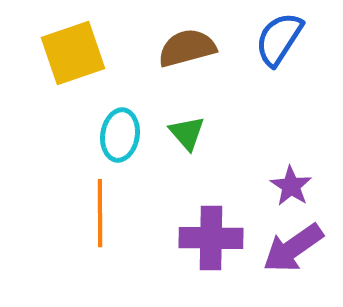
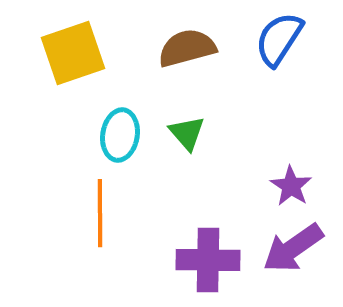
purple cross: moved 3 px left, 22 px down
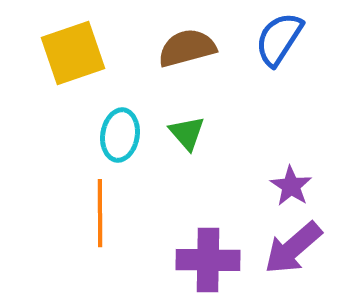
purple arrow: rotated 6 degrees counterclockwise
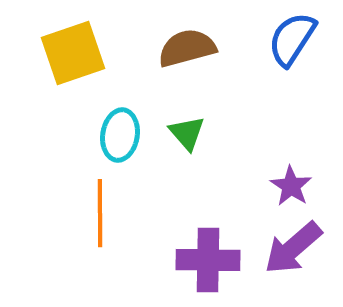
blue semicircle: moved 13 px right
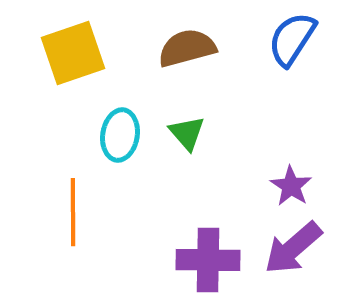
orange line: moved 27 px left, 1 px up
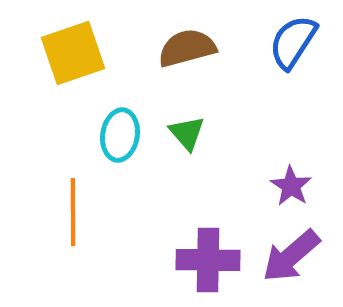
blue semicircle: moved 1 px right, 3 px down
purple arrow: moved 2 px left, 8 px down
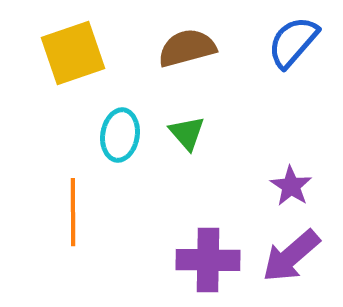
blue semicircle: rotated 8 degrees clockwise
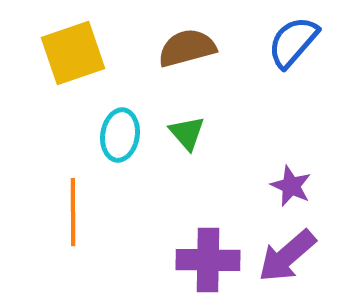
purple star: rotated 9 degrees counterclockwise
purple arrow: moved 4 px left
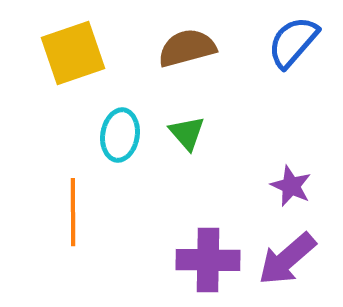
purple arrow: moved 3 px down
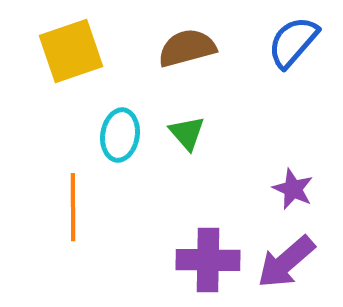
yellow square: moved 2 px left, 2 px up
purple star: moved 2 px right, 3 px down
orange line: moved 5 px up
purple arrow: moved 1 px left, 3 px down
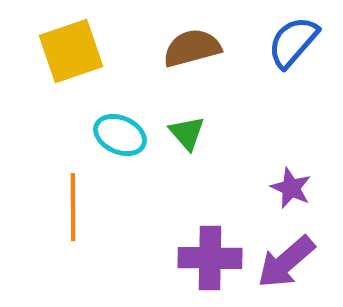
brown semicircle: moved 5 px right
cyan ellipse: rotated 75 degrees counterclockwise
purple star: moved 2 px left, 1 px up
purple cross: moved 2 px right, 2 px up
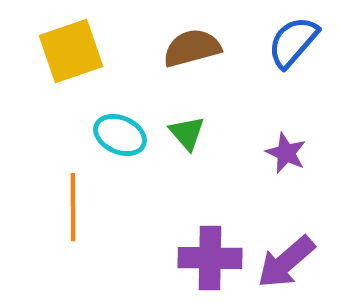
purple star: moved 5 px left, 35 px up
